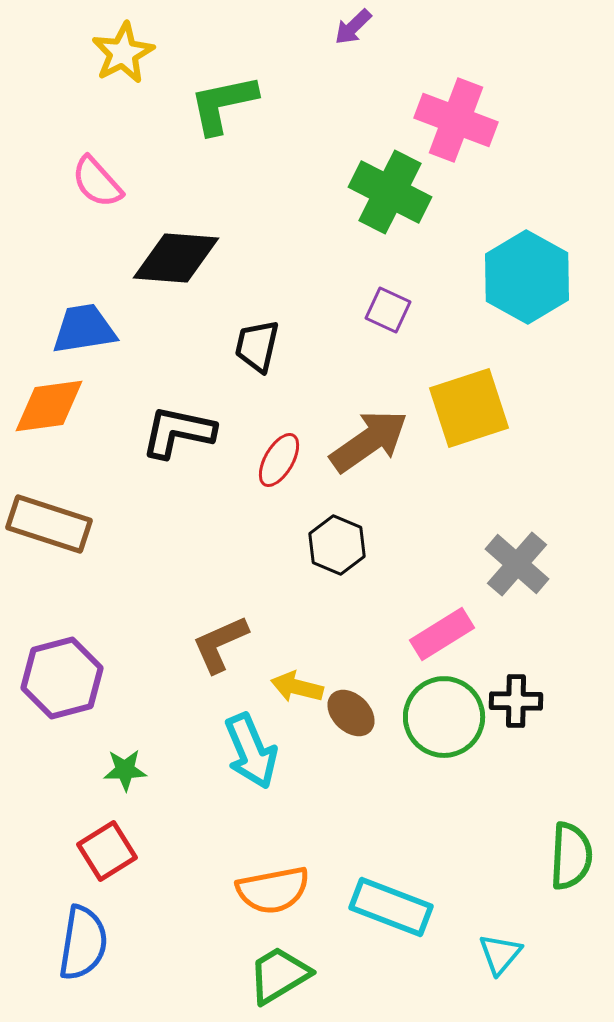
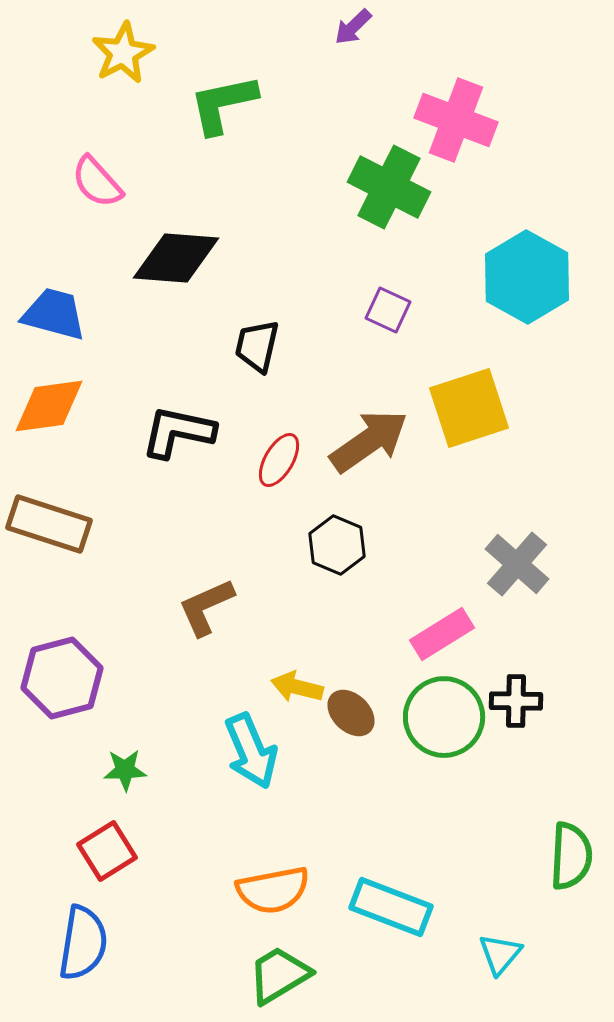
green cross: moved 1 px left, 5 px up
blue trapezoid: moved 30 px left, 15 px up; rotated 24 degrees clockwise
brown L-shape: moved 14 px left, 37 px up
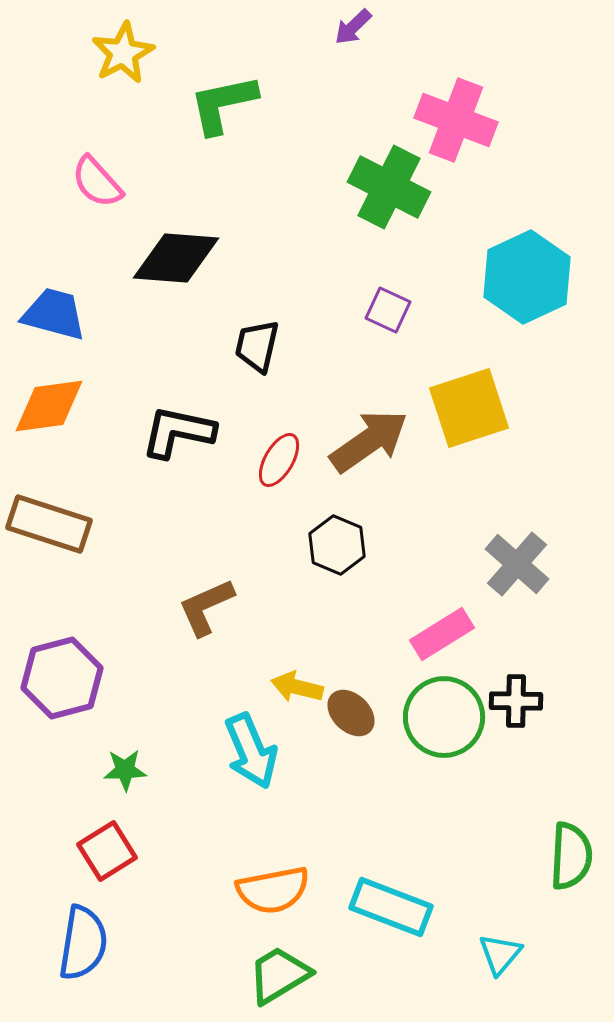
cyan hexagon: rotated 6 degrees clockwise
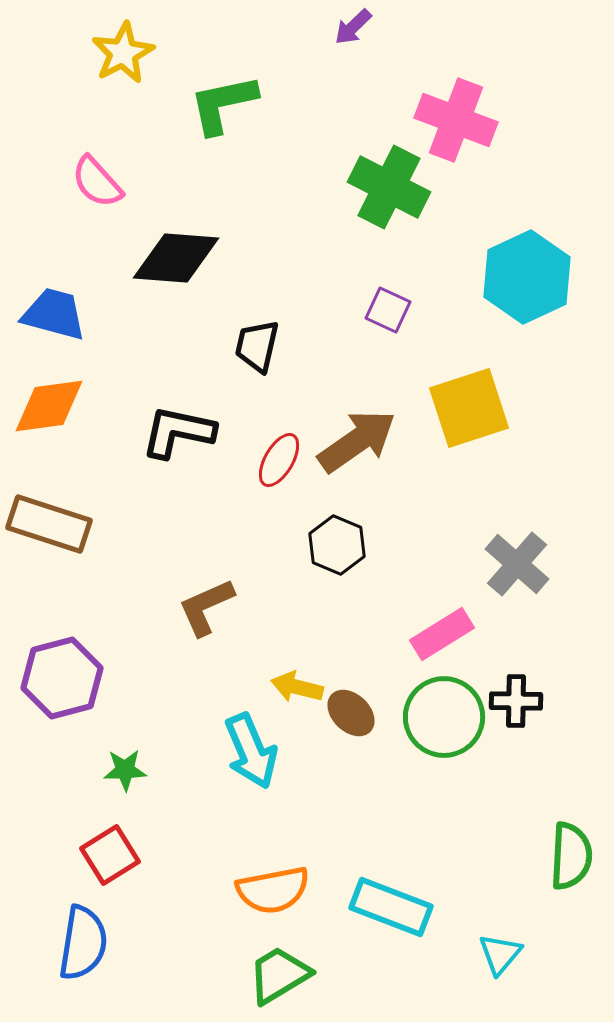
brown arrow: moved 12 px left
red square: moved 3 px right, 4 px down
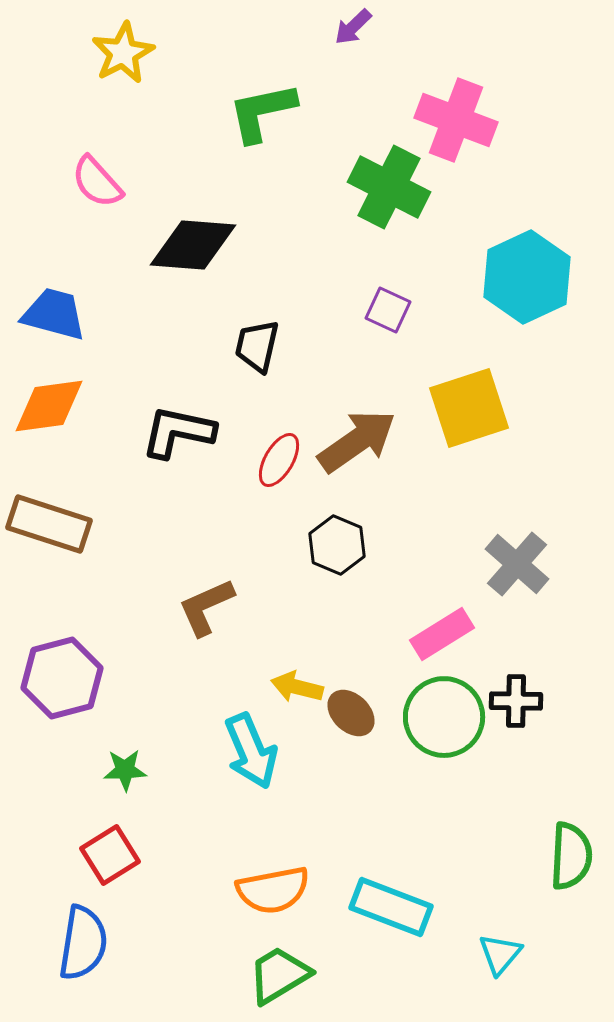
green L-shape: moved 39 px right, 8 px down
black diamond: moved 17 px right, 13 px up
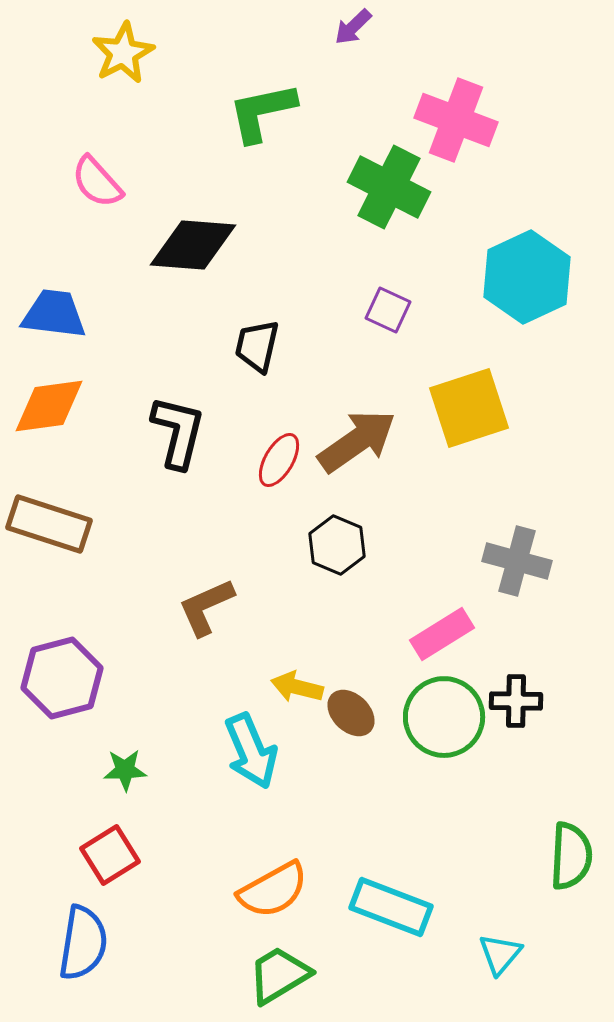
blue trapezoid: rotated 8 degrees counterclockwise
black L-shape: rotated 92 degrees clockwise
gray cross: moved 3 px up; rotated 26 degrees counterclockwise
orange semicircle: rotated 18 degrees counterclockwise
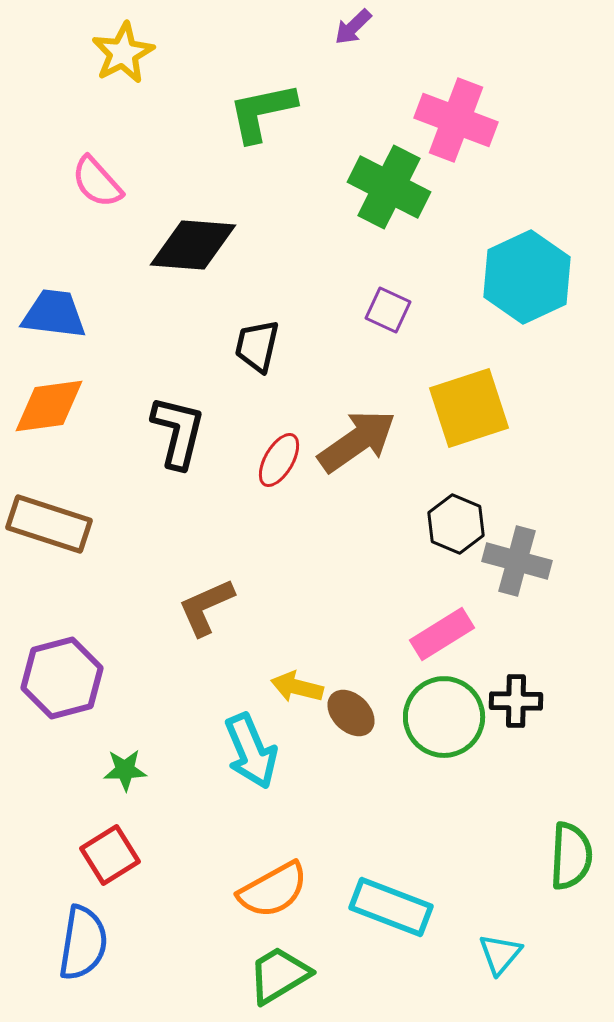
black hexagon: moved 119 px right, 21 px up
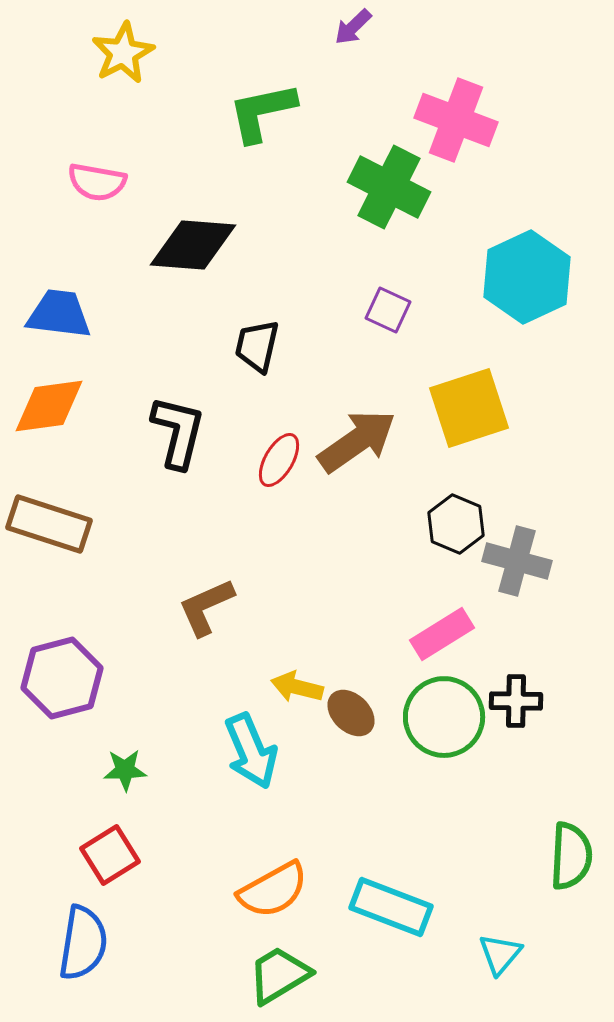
pink semicircle: rotated 38 degrees counterclockwise
blue trapezoid: moved 5 px right
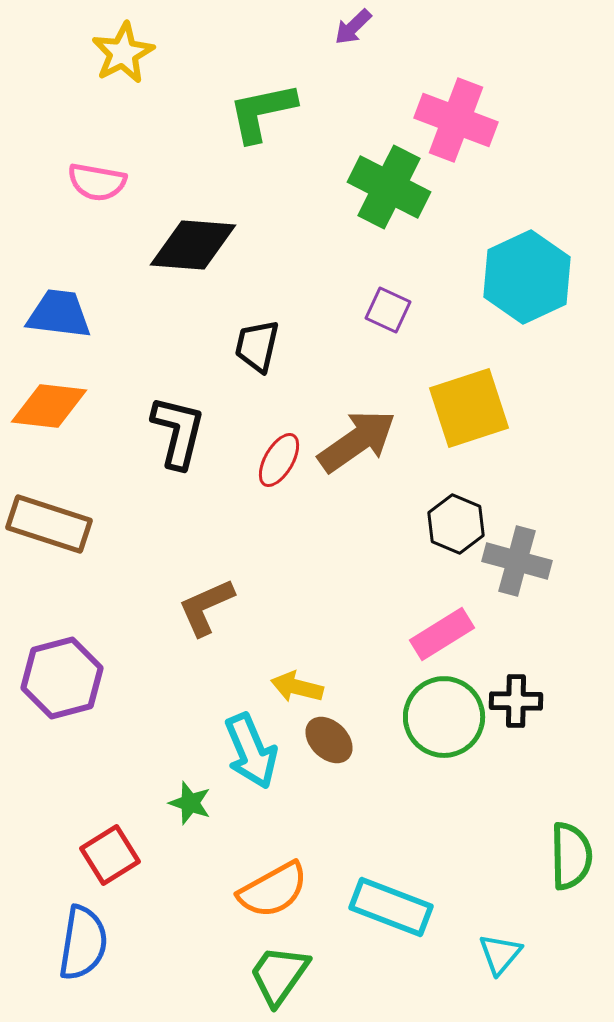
orange diamond: rotated 14 degrees clockwise
brown ellipse: moved 22 px left, 27 px down
green star: moved 65 px right, 33 px down; rotated 21 degrees clockwise
green semicircle: rotated 4 degrees counterclockwise
green trapezoid: rotated 24 degrees counterclockwise
